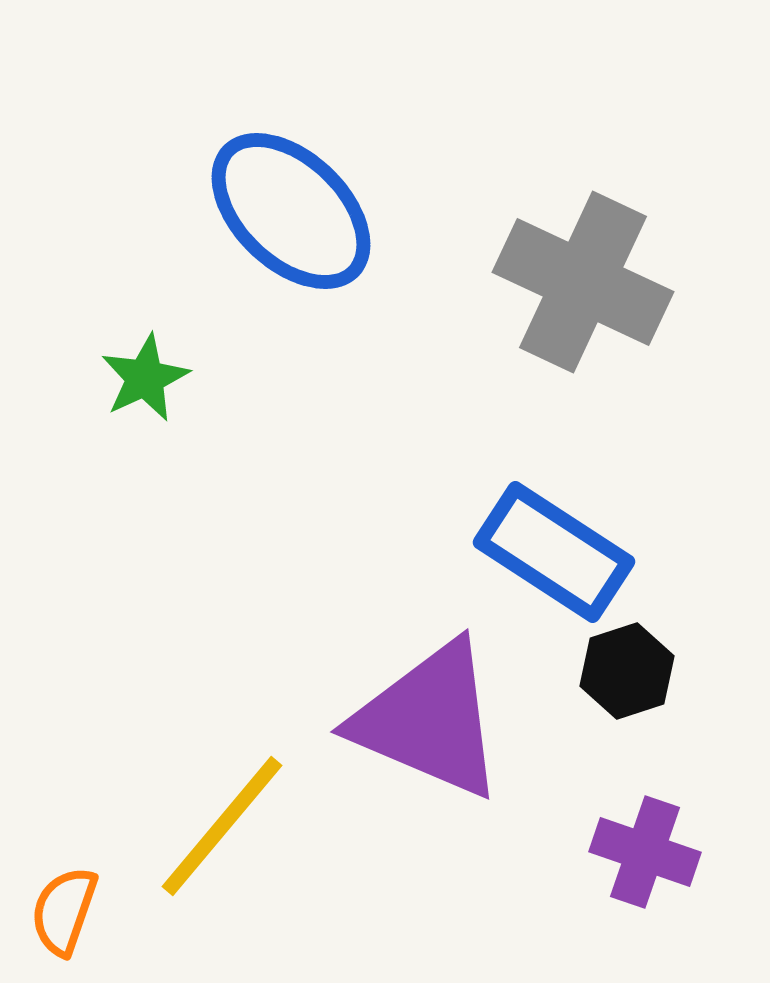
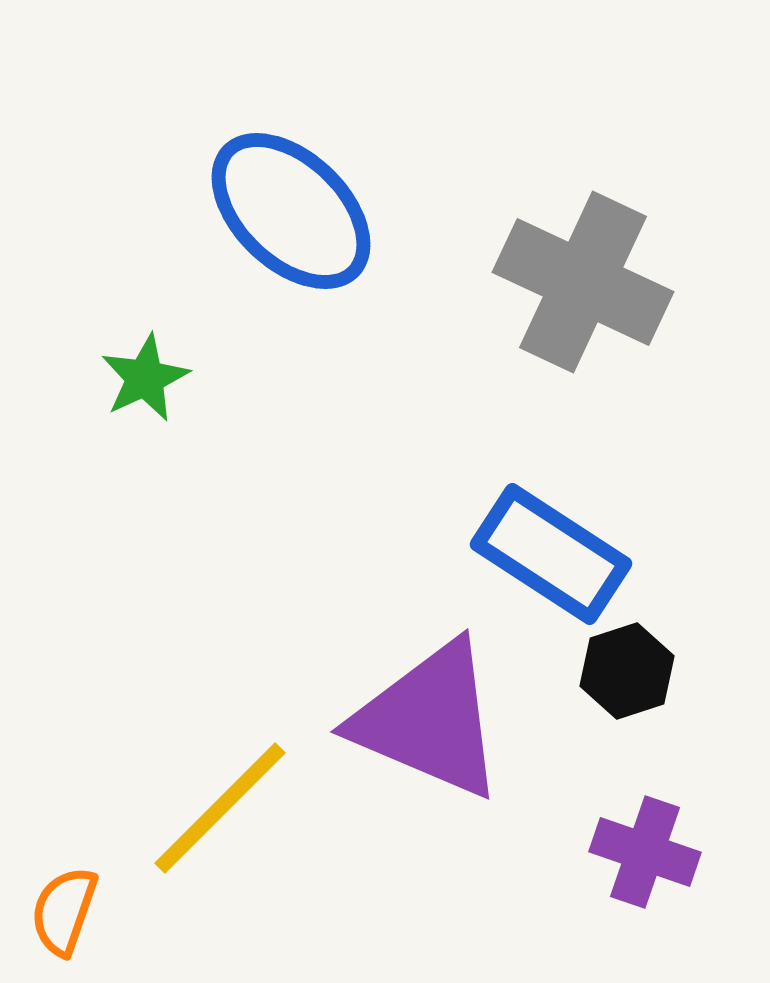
blue rectangle: moved 3 px left, 2 px down
yellow line: moved 2 px left, 18 px up; rotated 5 degrees clockwise
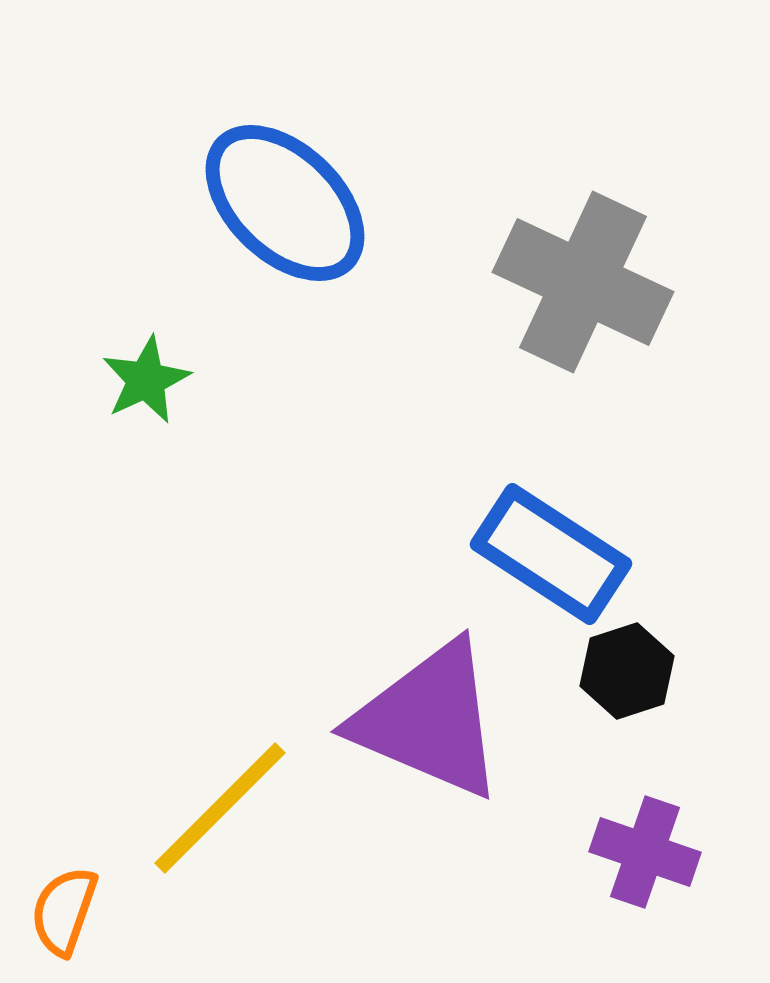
blue ellipse: moved 6 px left, 8 px up
green star: moved 1 px right, 2 px down
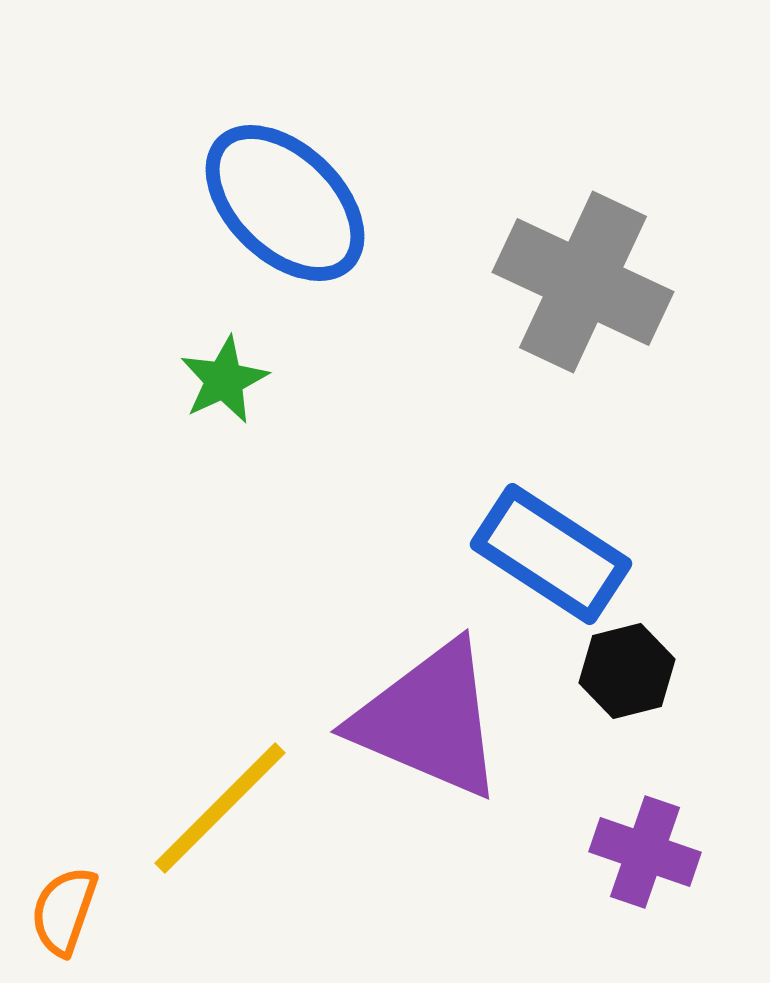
green star: moved 78 px right
black hexagon: rotated 4 degrees clockwise
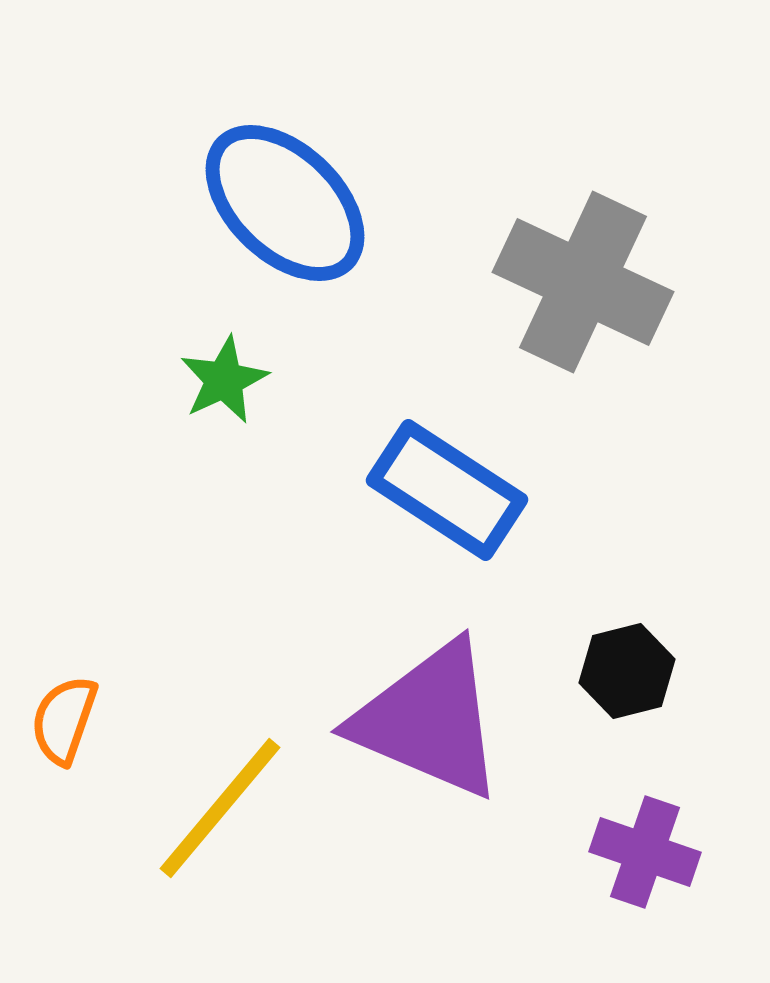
blue rectangle: moved 104 px left, 64 px up
yellow line: rotated 5 degrees counterclockwise
orange semicircle: moved 191 px up
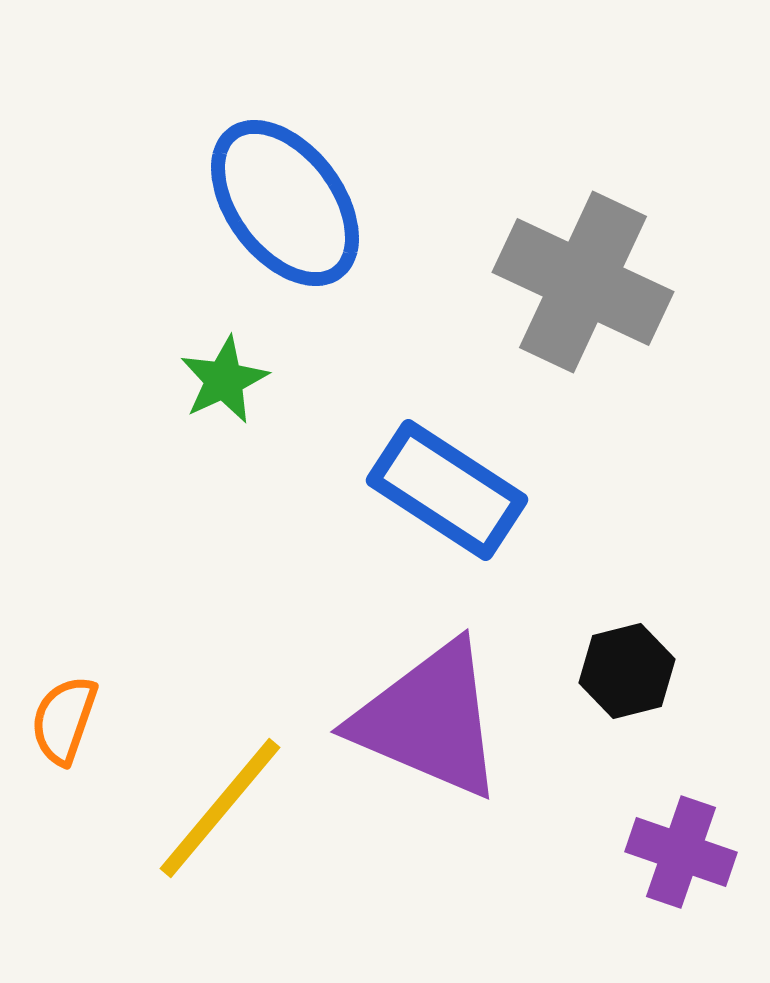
blue ellipse: rotated 9 degrees clockwise
purple cross: moved 36 px right
